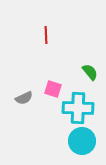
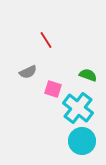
red line: moved 5 px down; rotated 30 degrees counterclockwise
green semicircle: moved 2 px left, 3 px down; rotated 30 degrees counterclockwise
gray semicircle: moved 4 px right, 26 px up
cyan cross: rotated 36 degrees clockwise
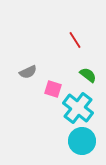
red line: moved 29 px right
green semicircle: rotated 18 degrees clockwise
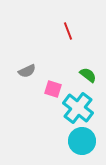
red line: moved 7 px left, 9 px up; rotated 12 degrees clockwise
gray semicircle: moved 1 px left, 1 px up
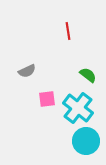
red line: rotated 12 degrees clockwise
pink square: moved 6 px left, 10 px down; rotated 24 degrees counterclockwise
cyan circle: moved 4 px right
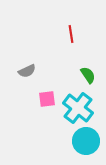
red line: moved 3 px right, 3 px down
green semicircle: rotated 18 degrees clockwise
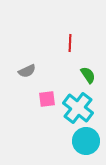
red line: moved 1 px left, 9 px down; rotated 12 degrees clockwise
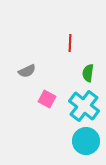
green semicircle: moved 2 px up; rotated 138 degrees counterclockwise
pink square: rotated 36 degrees clockwise
cyan cross: moved 6 px right, 2 px up
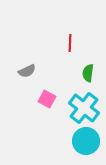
cyan cross: moved 2 px down
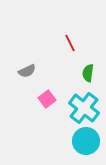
red line: rotated 30 degrees counterclockwise
pink square: rotated 24 degrees clockwise
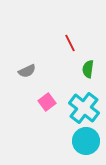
green semicircle: moved 4 px up
pink square: moved 3 px down
